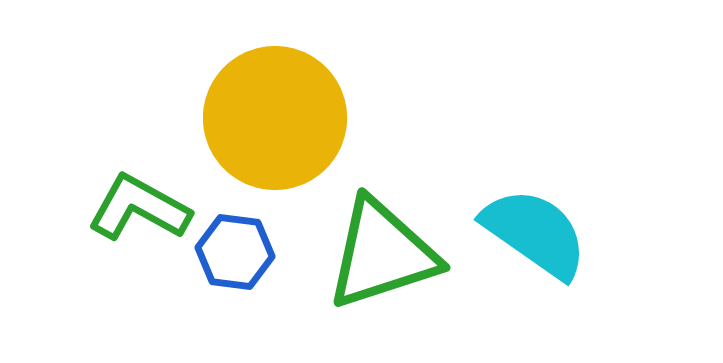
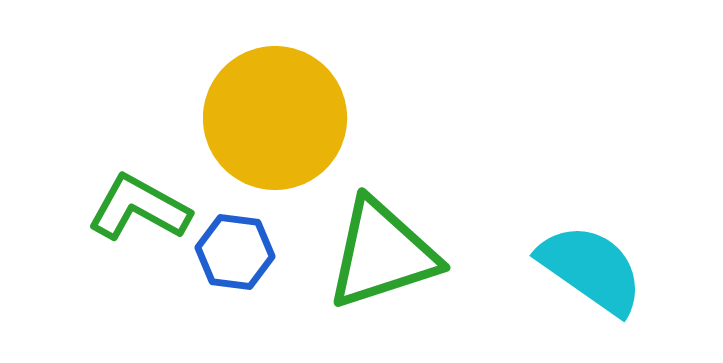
cyan semicircle: moved 56 px right, 36 px down
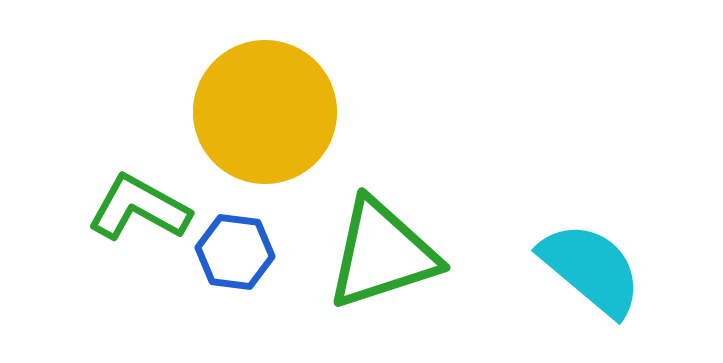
yellow circle: moved 10 px left, 6 px up
cyan semicircle: rotated 5 degrees clockwise
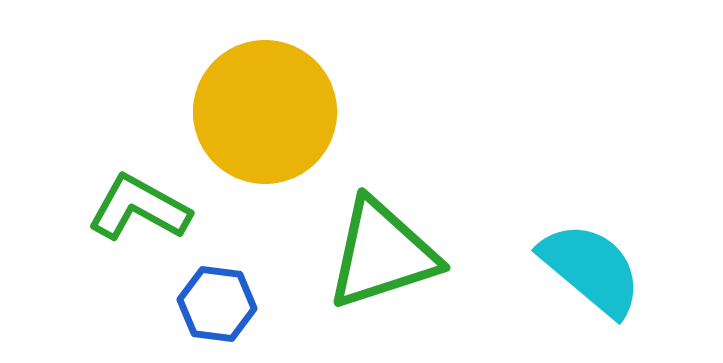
blue hexagon: moved 18 px left, 52 px down
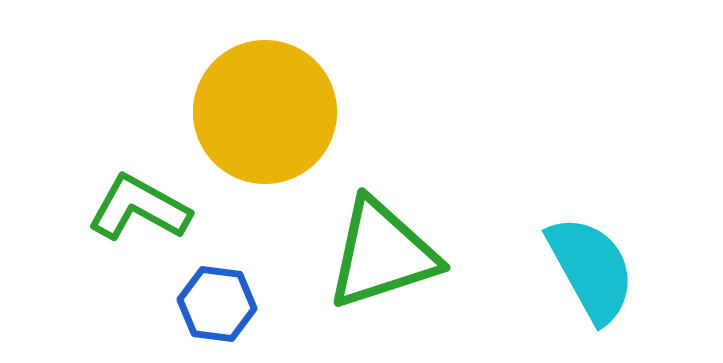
cyan semicircle: rotated 21 degrees clockwise
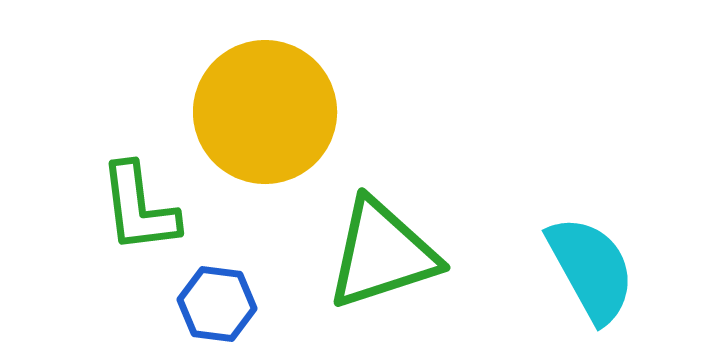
green L-shape: rotated 126 degrees counterclockwise
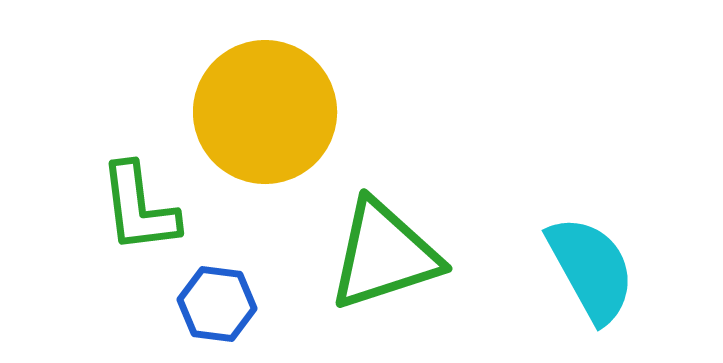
green triangle: moved 2 px right, 1 px down
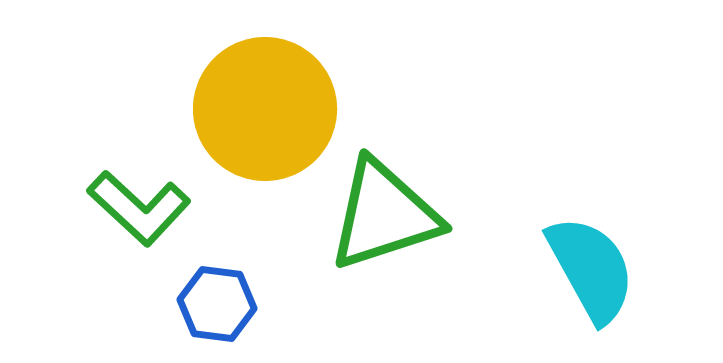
yellow circle: moved 3 px up
green L-shape: rotated 40 degrees counterclockwise
green triangle: moved 40 px up
